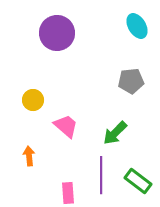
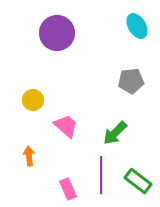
pink rectangle: moved 4 px up; rotated 20 degrees counterclockwise
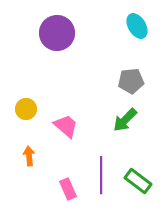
yellow circle: moved 7 px left, 9 px down
green arrow: moved 10 px right, 13 px up
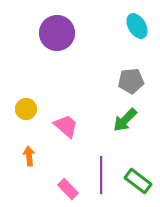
pink rectangle: rotated 20 degrees counterclockwise
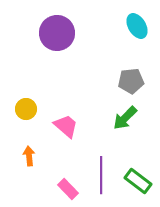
green arrow: moved 2 px up
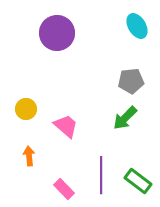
pink rectangle: moved 4 px left
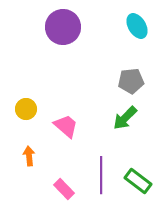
purple circle: moved 6 px right, 6 px up
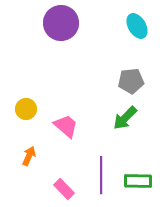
purple circle: moved 2 px left, 4 px up
orange arrow: rotated 30 degrees clockwise
green rectangle: rotated 36 degrees counterclockwise
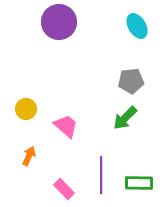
purple circle: moved 2 px left, 1 px up
green rectangle: moved 1 px right, 2 px down
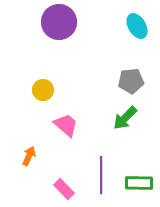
yellow circle: moved 17 px right, 19 px up
pink trapezoid: moved 1 px up
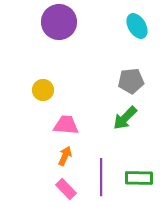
pink trapezoid: rotated 36 degrees counterclockwise
orange arrow: moved 36 px right
purple line: moved 2 px down
green rectangle: moved 5 px up
pink rectangle: moved 2 px right
